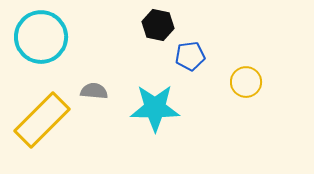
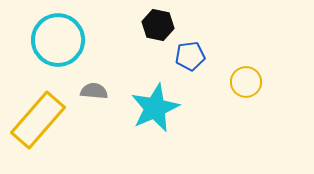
cyan circle: moved 17 px right, 3 px down
cyan star: rotated 24 degrees counterclockwise
yellow rectangle: moved 4 px left; rotated 4 degrees counterclockwise
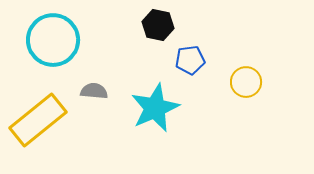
cyan circle: moved 5 px left
blue pentagon: moved 4 px down
yellow rectangle: rotated 10 degrees clockwise
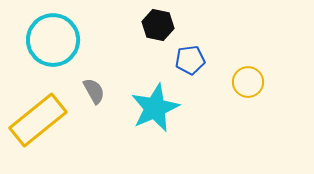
yellow circle: moved 2 px right
gray semicircle: rotated 56 degrees clockwise
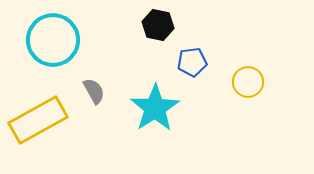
blue pentagon: moved 2 px right, 2 px down
cyan star: rotated 9 degrees counterclockwise
yellow rectangle: rotated 10 degrees clockwise
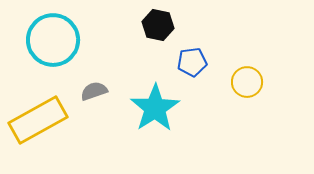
yellow circle: moved 1 px left
gray semicircle: rotated 80 degrees counterclockwise
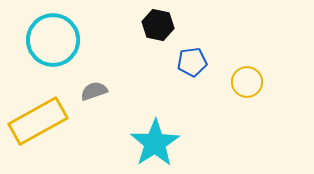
cyan star: moved 35 px down
yellow rectangle: moved 1 px down
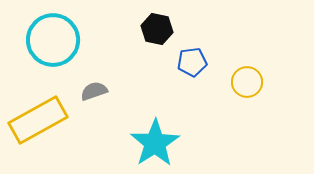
black hexagon: moved 1 px left, 4 px down
yellow rectangle: moved 1 px up
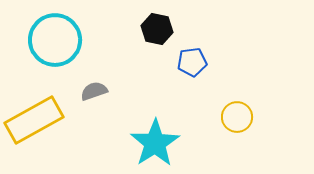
cyan circle: moved 2 px right
yellow circle: moved 10 px left, 35 px down
yellow rectangle: moved 4 px left
